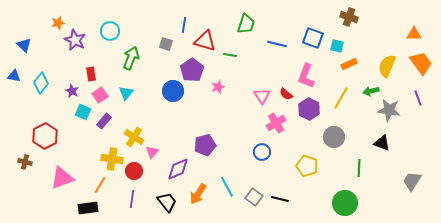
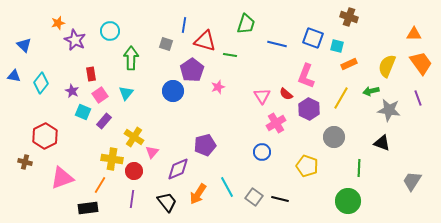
green arrow at (131, 58): rotated 20 degrees counterclockwise
green circle at (345, 203): moved 3 px right, 2 px up
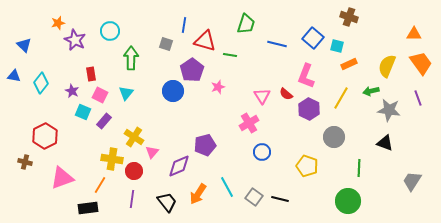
blue square at (313, 38): rotated 20 degrees clockwise
pink square at (100, 95): rotated 28 degrees counterclockwise
pink cross at (276, 123): moved 27 px left
black triangle at (382, 143): moved 3 px right
purple diamond at (178, 169): moved 1 px right, 3 px up
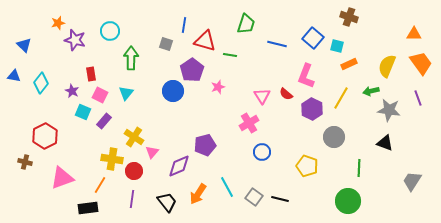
purple star at (75, 40): rotated 10 degrees counterclockwise
purple hexagon at (309, 109): moved 3 px right
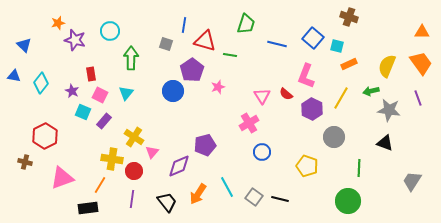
orange triangle at (414, 34): moved 8 px right, 2 px up
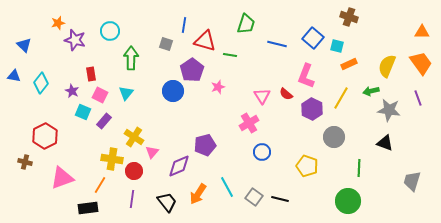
gray trapezoid at (412, 181): rotated 15 degrees counterclockwise
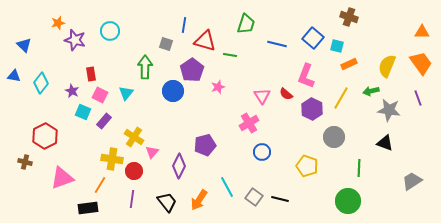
green arrow at (131, 58): moved 14 px right, 9 px down
purple diamond at (179, 166): rotated 40 degrees counterclockwise
gray trapezoid at (412, 181): rotated 40 degrees clockwise
orange arrow at (198, 194): moved 1 px right, 6 px down
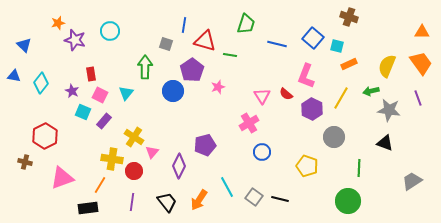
purple line at (132, 199): moved 3 px down
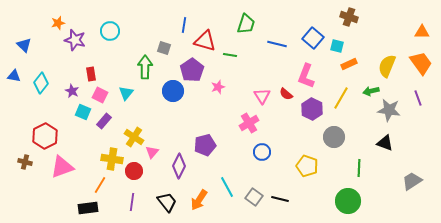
gray square at (166, 44): moved 2 px left, 4 px down
pink triangle at (62, 178): moved 11 px up
